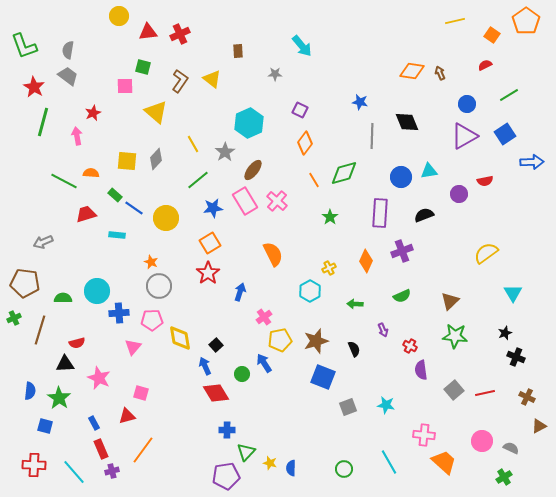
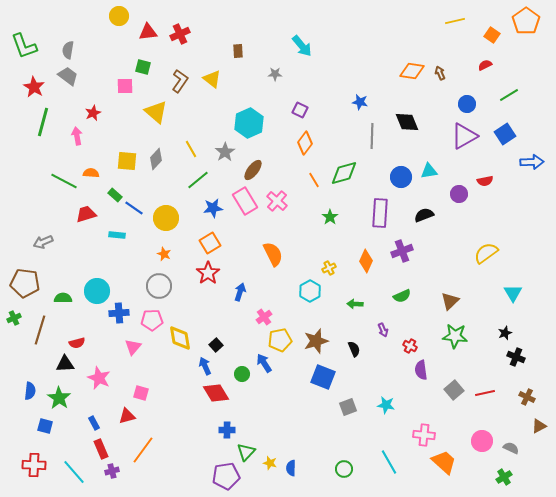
yellow line at (193, 144): moved 2 px left, 5 px down
orange star at (151, 262): moved 13 px right, 8 px up
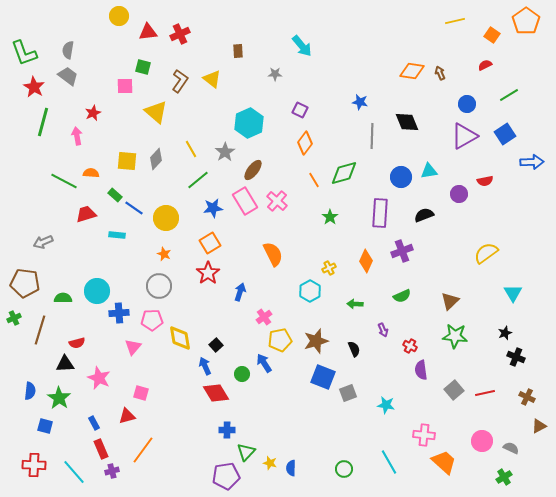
green L-shape at (24, 46): moved 7 px down
gray square at (348, 407): moved 14 px up
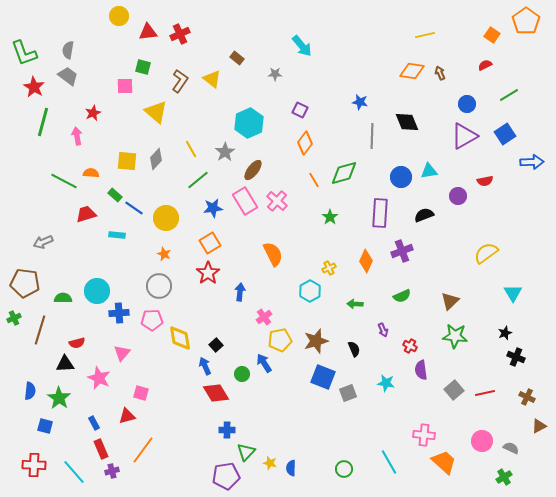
yellow line at (455, 21): moved 30 px left, 14 px down
brown rectangle at (238, 51): moved 1 px left, 7 px down; rotated 48 degrees counterclockwise
purple circle at (459, 194): moved 1 px left, 2 px down
blue arrow at (240, 292): rotated 12 degrees counterclockwise
pink triangle at (133, 347): moved 11 px left, 6 px down
cyan star at (386, 405): moved 22 px up
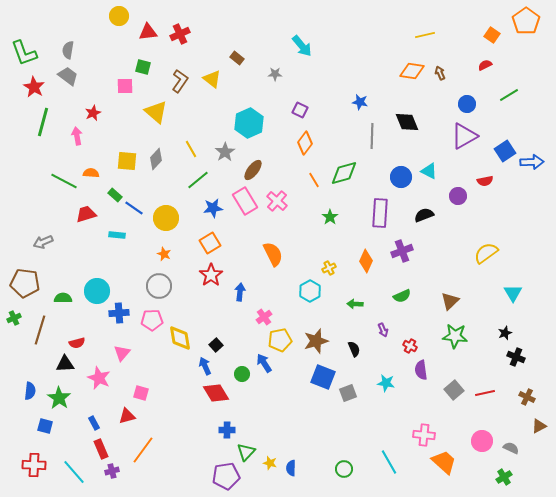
blue square at (505, 134): moved 17 px down
cyan triangle at (429, 171): rotated 36 degrees clockwise
red star at (208, 273): moved 3 px right, 2 px down
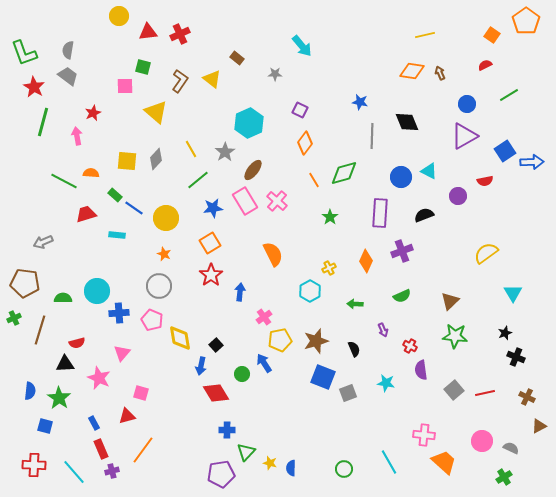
pink pentagon at (152, 320): rotated 25 degrees clockwise
blue arrow at (205, 366): moved 4 px left; rotated 144 degrees counterclockwise
purple pentagon at (226, 476): moved 5 px left, 2 px up
